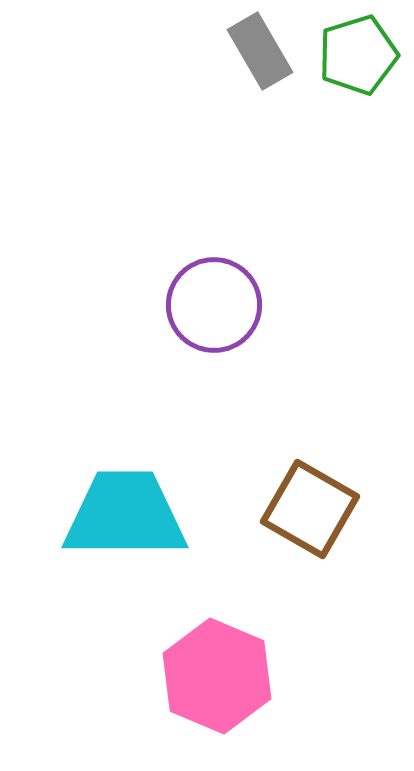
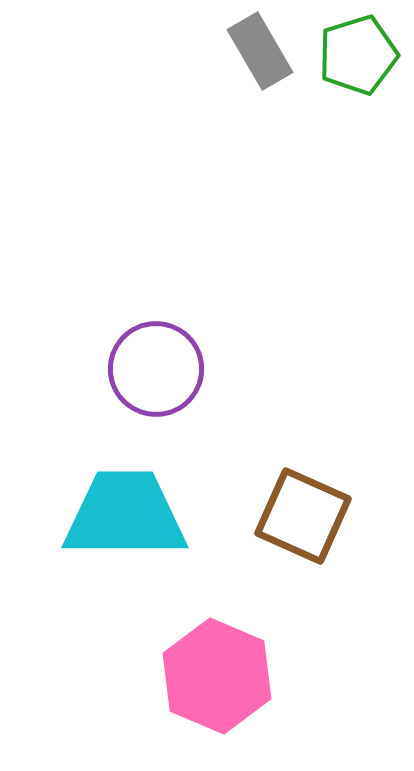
purple circle: moved 58 px left, 64 px down
brown square: moved 7 px left, 7 px down; rotated 6 degrees counterclockwise
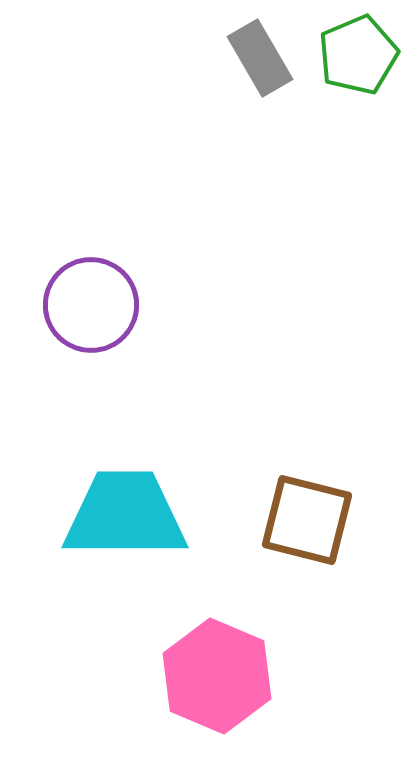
gray rectangle: moved 7 px down
green pentagon: rotated 6 degrees counterclockwise
purple circle: moved 65 px left, 64 px up
brown square: moved 4 px right, 4 px down; rotated 10 degrees counterclockwise
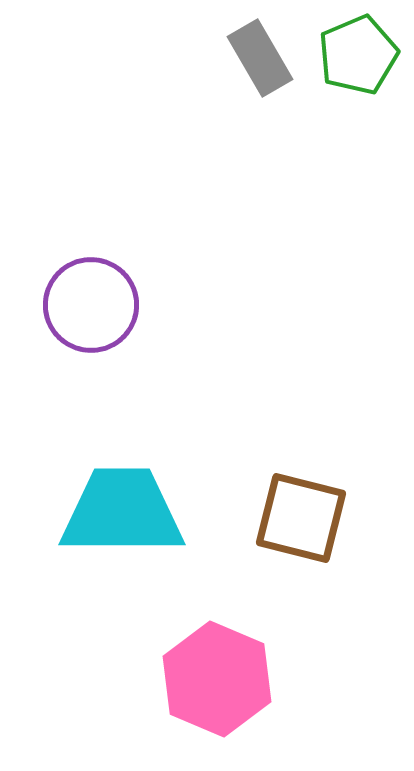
cyan trapezoid: moved 3 px left, 3 px up
brown square: moved 6 px left, 2 px up
pink hexagon: moved 3 px down
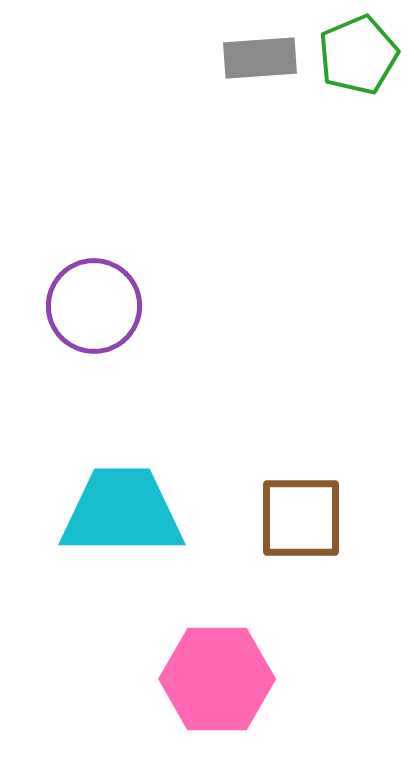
gray rectangle: rotated 64 degrees counterclockwise
purple circle: moved 3 px right, 1 px down
brown square: rotated 14 degrees counterclockwise
pink hexagon: rotated 23 degrees counterclockwise
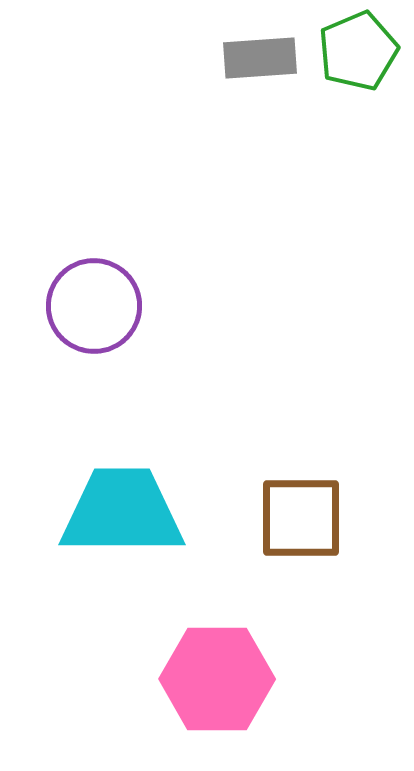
green pentagon: moved 4 px up
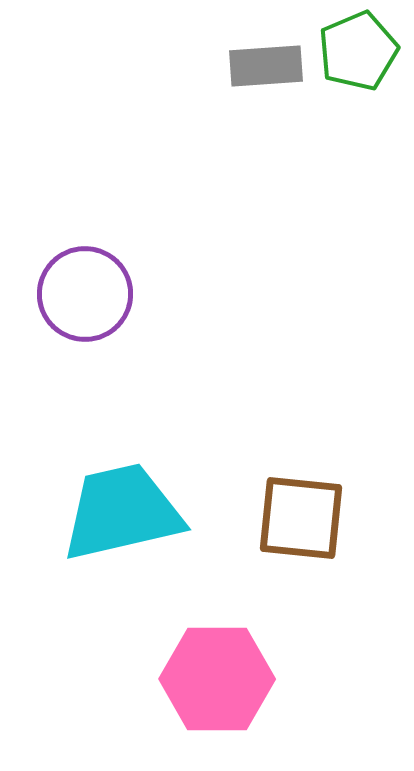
gray rectangle: moved 6 px right, 8 px down
purple circle: moved 9 px left, 12 px up
cyan trapezoid: rotated 13 degrees counterclockwise
brown square: rotated 6 degrees clockwise
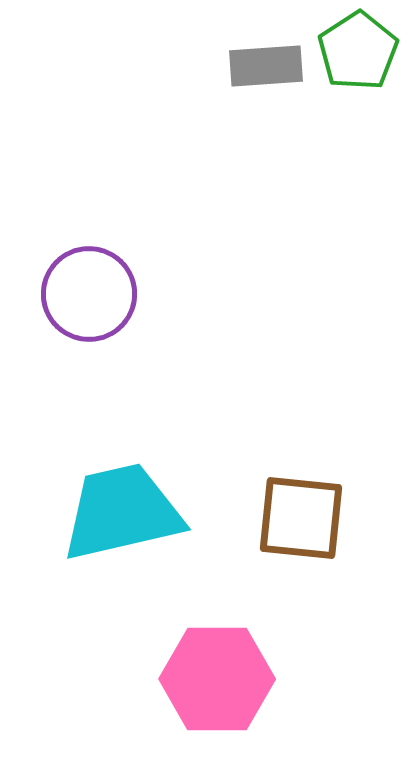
green pentagon: rotated 10 degrees counterclockwise
purple circle: moved 4 px right
